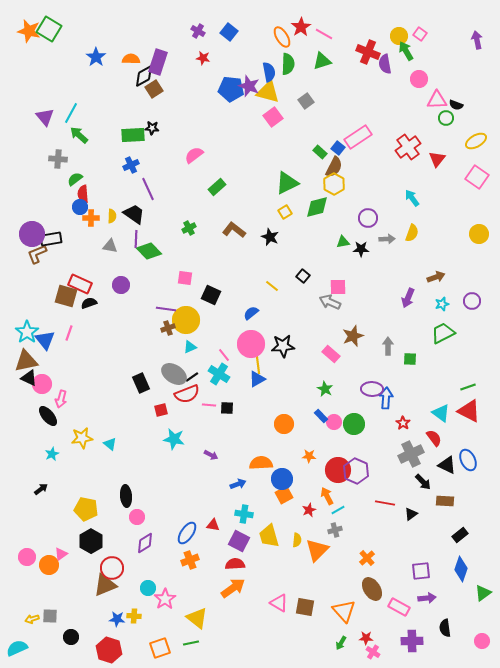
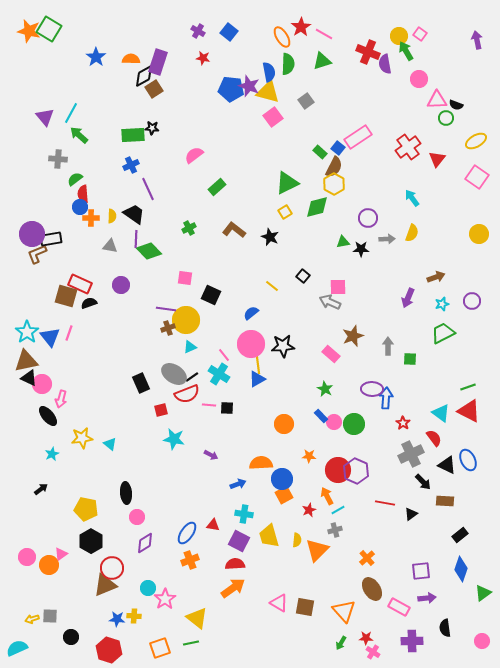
blue triangle at (45, 340): moved 5 px right, 3 px up
black ellipse at (126, 496): moved 3 px up
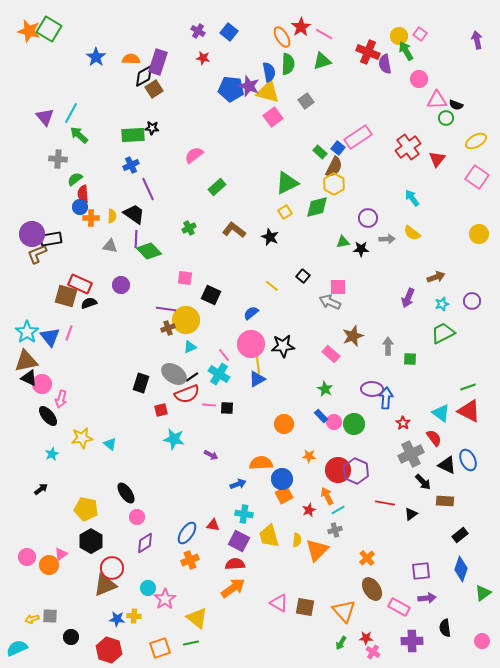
yellow semicircle at (412, 233): rotated 108 degrees clockwise
black rectangle at (141, 383): rotated 42 degrees clockwise
black ellipse at (126, 493): rotated 30 degrees counterclockwise
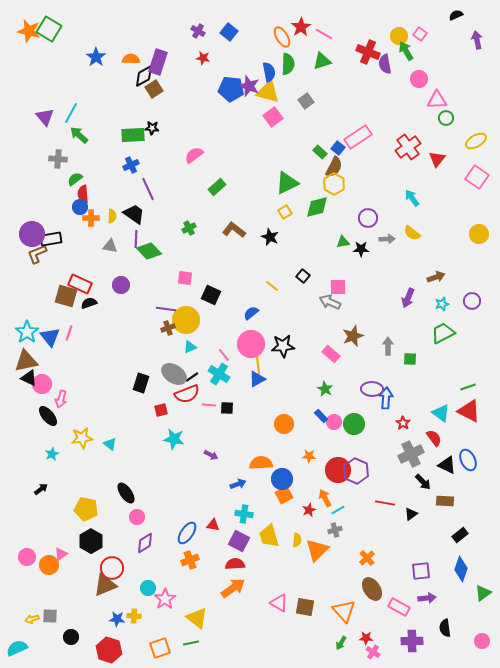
black semicircle at (456, 105): moved 90 px up; rotated 136 degrees clockwise
orange arrow at (327, 496): moved 2 px left, 2 px down
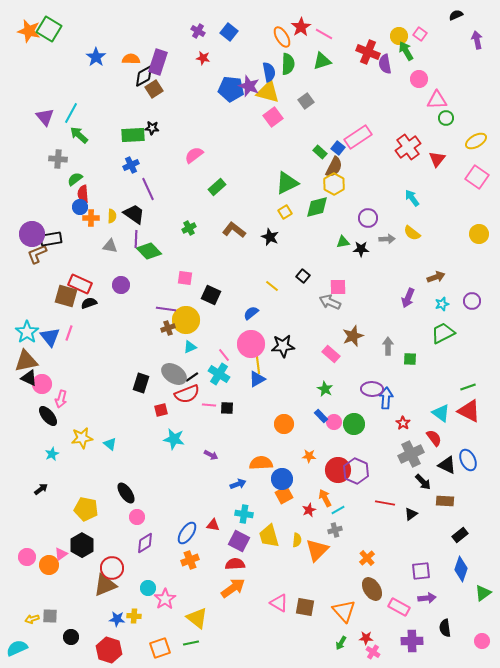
black hexagon at (91, 541): moved 9 px left, 4 px down
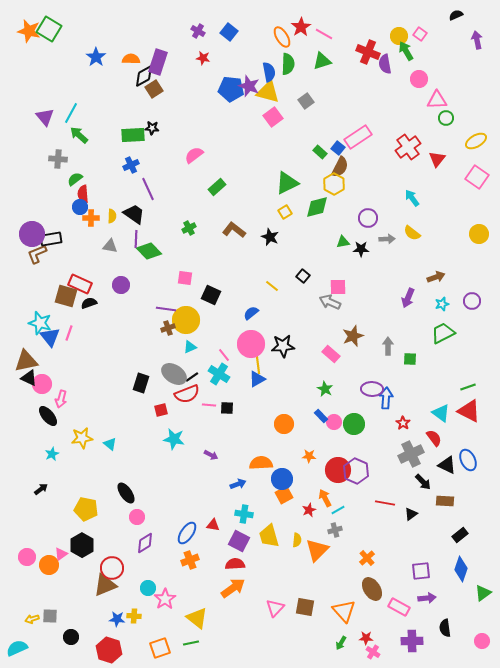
brown semicircle at (334, 167): moved 6 px right
cyan star at (27, 332): moved 13 px right, 9 px up; rotated 20 degrees counterclockwise
pink triangle at (279, 603): moved 4 px left, 5 px down; rotated 42 degrees clockwise
